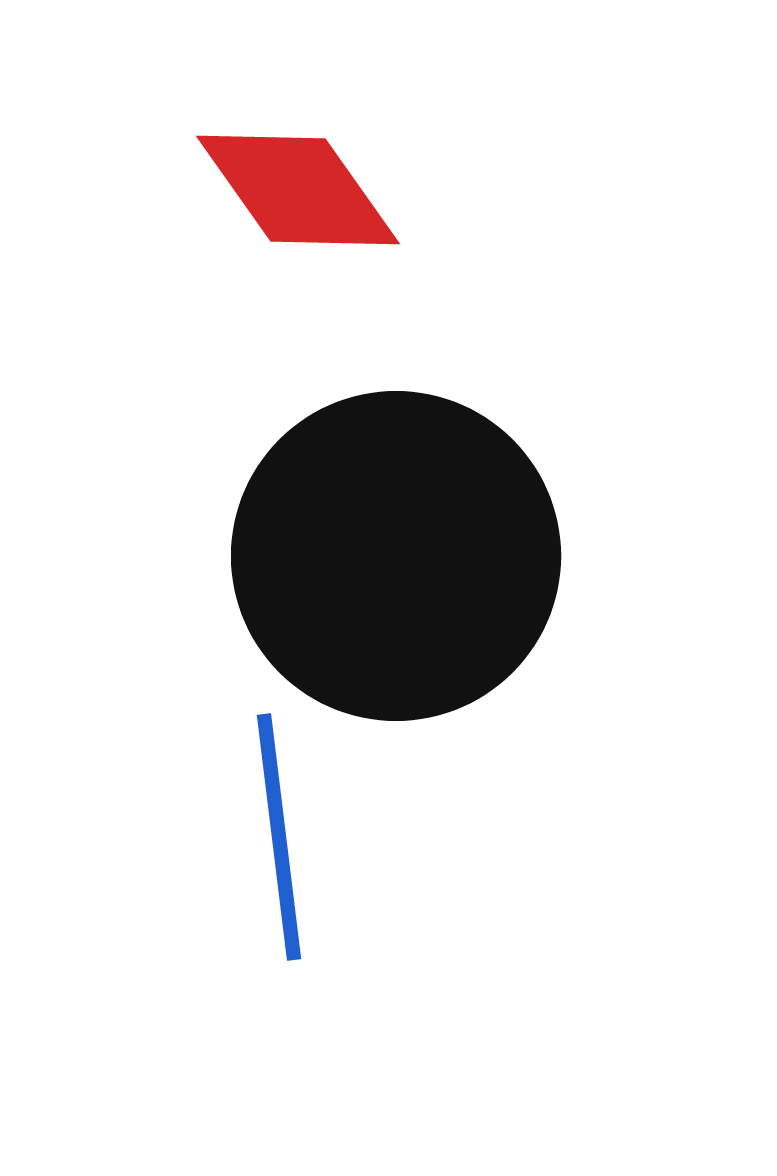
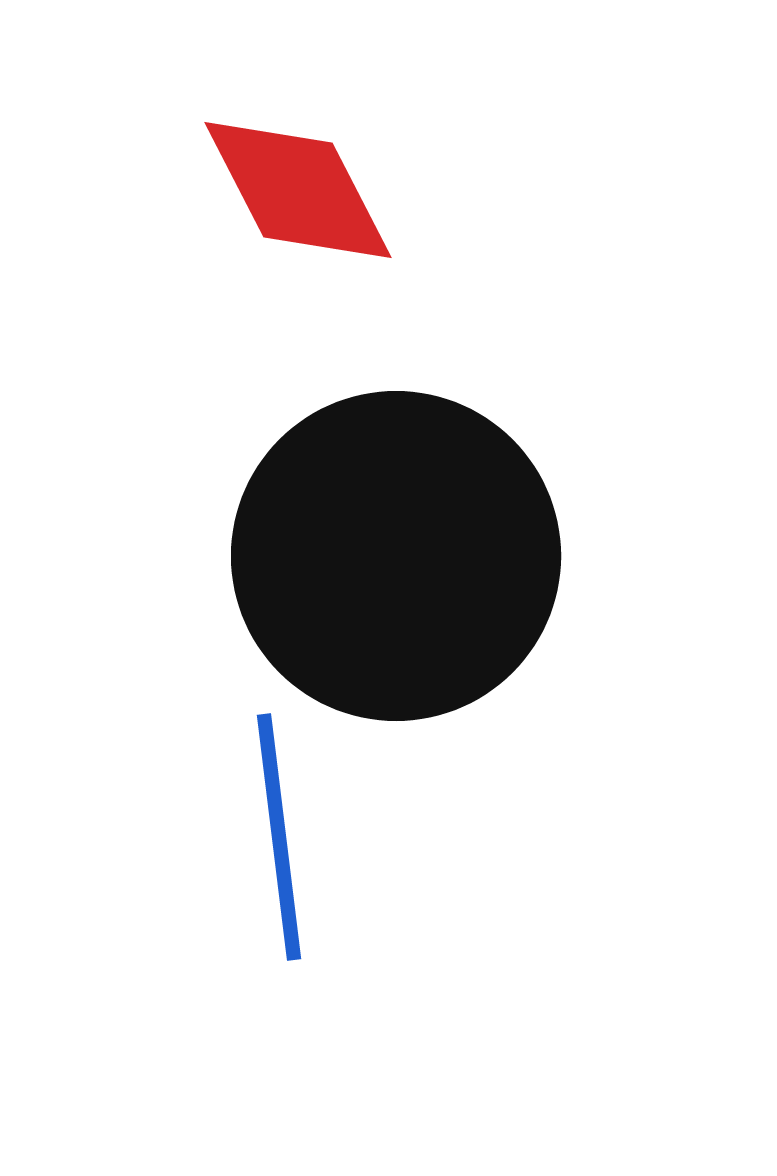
red diamond: rotated 8 degrees clockwise
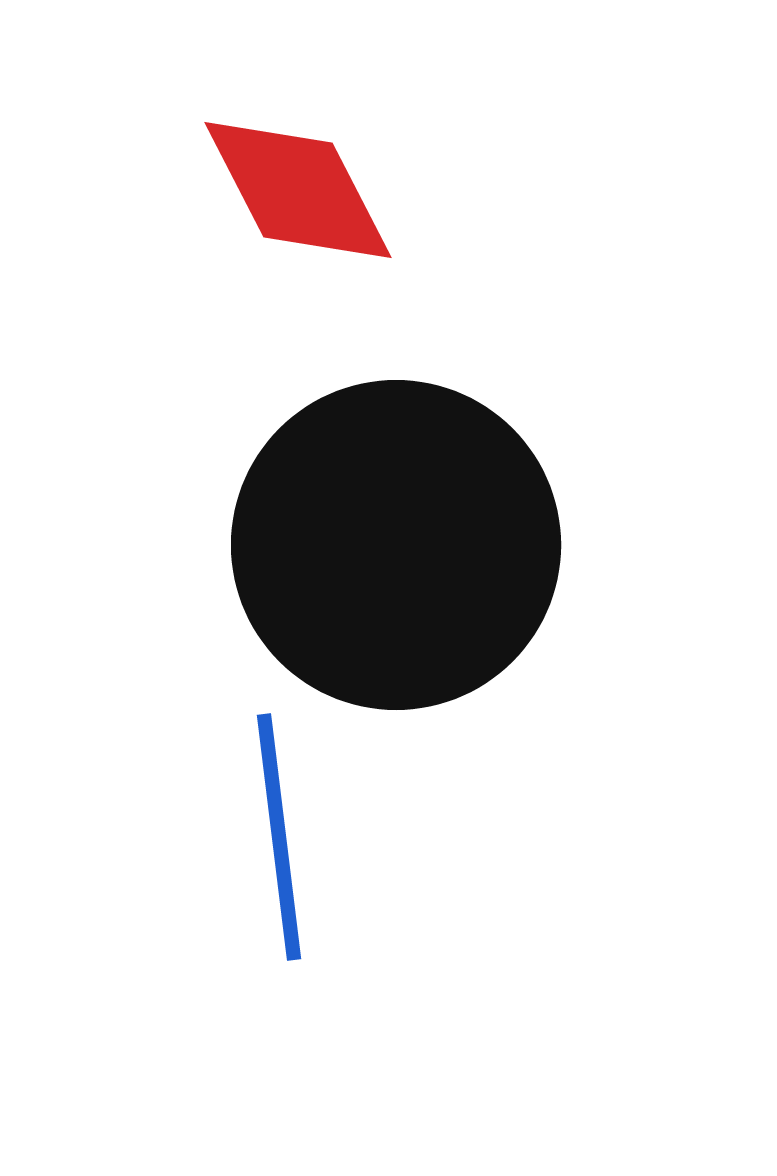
black circle: moved 11 px up
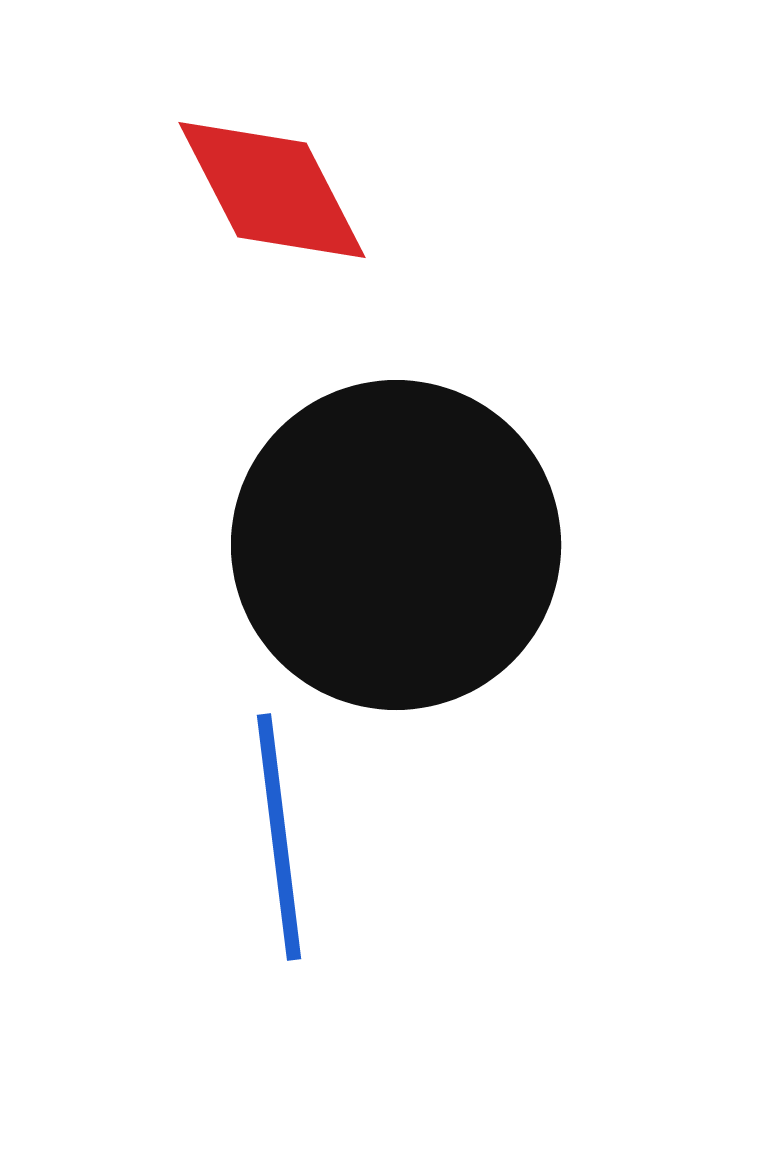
red diamond: moved 26 px left
